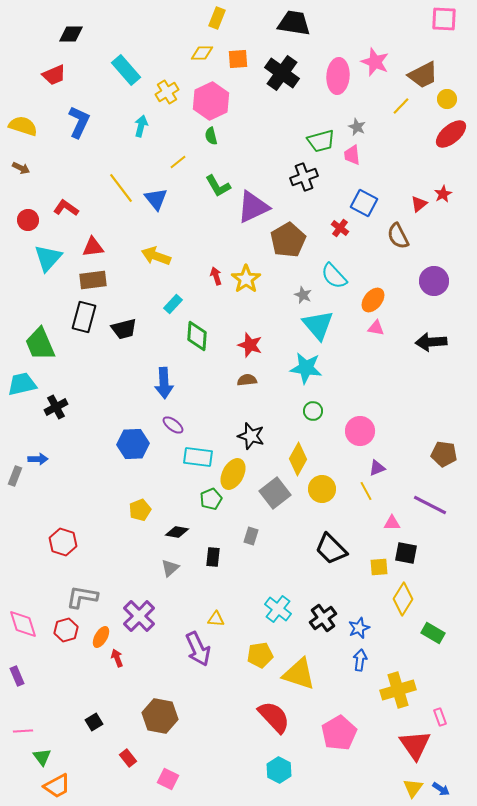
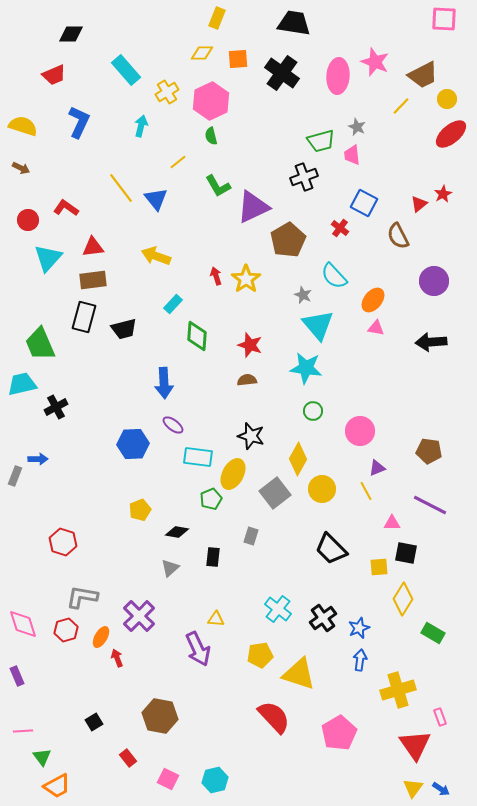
brown pentagon at (444, 454): moved 15 px left, 3 px up
cyan hexagon at (279, 770): moved 64 px left, 10 px down; rotated 20 degrees clockwise
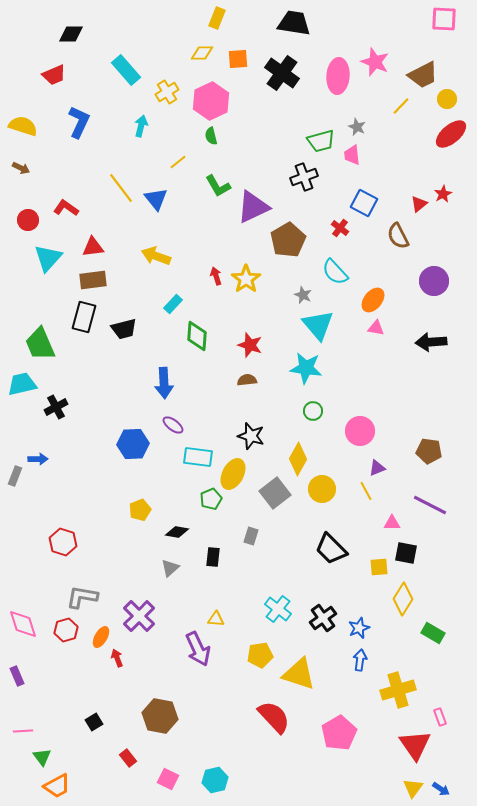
cyan semicircle at (334, 276): moved 1 px right, 4 px up
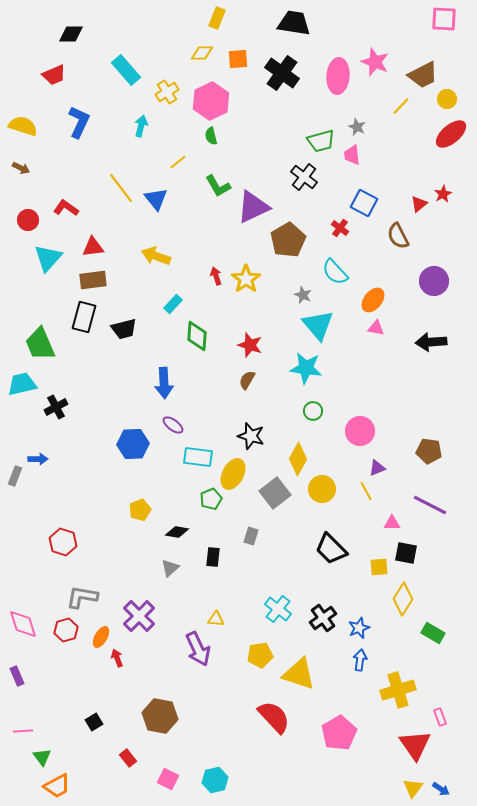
black cross at (304, 177): rotated 32 degrees counterclockwise
brown semicircle at (247, 380): rotated 54 degrees counterclockwise
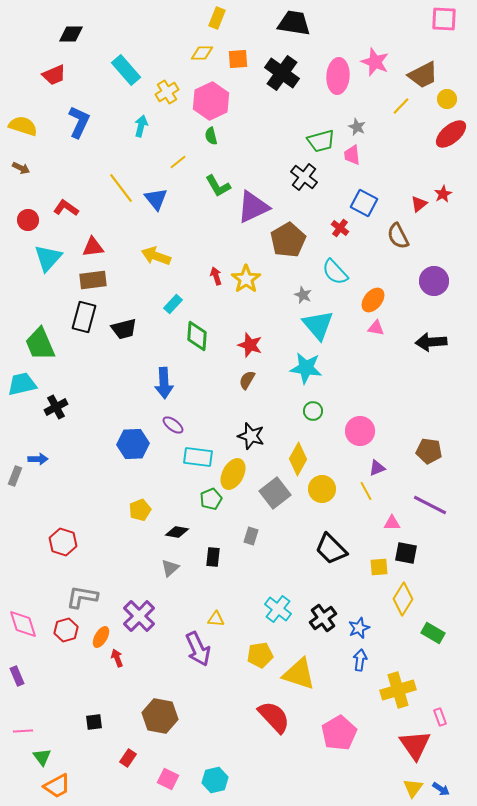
black square at (94, 722): rotated 24 degrees clockwise
red rectangle at (128, 758): rotated 72 degrees clockwise
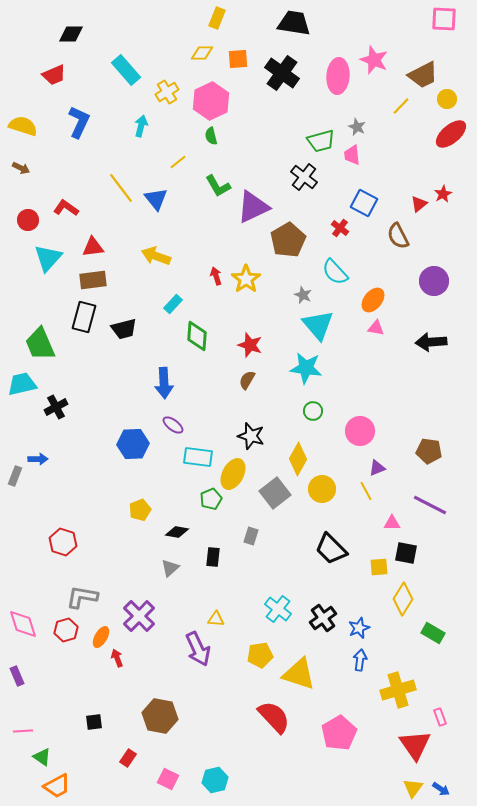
pink star at (375, 62): moved 1 px left, 2 px up
green triangle at (42, 757): rotated 18 degrees counterclockwise
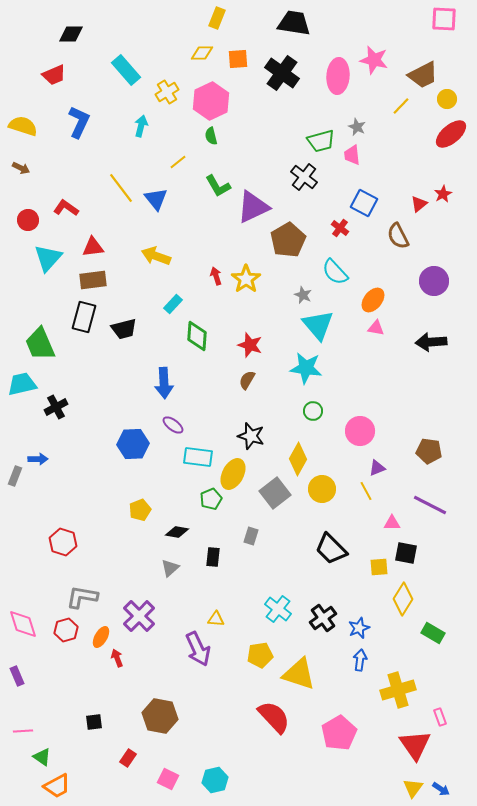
pink star at (374, 60): rotated 8 degrees counterclockwise
